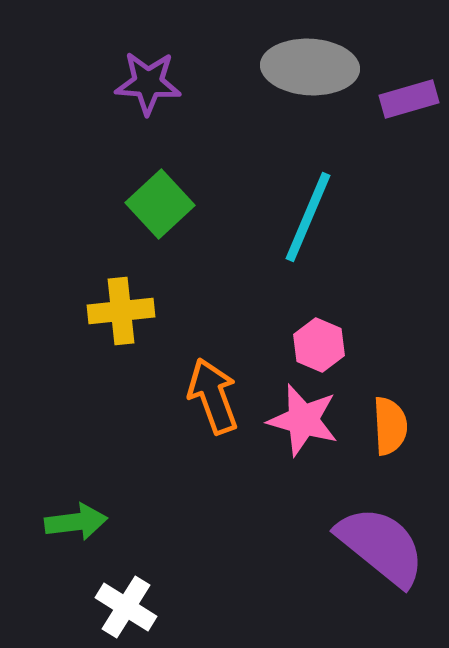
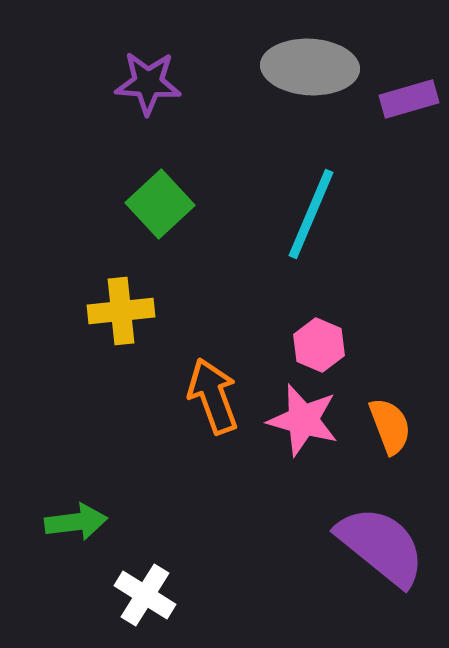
cyan line: moved 3 px right, 3 px up
orange semicircle: rotated 18 degrees counterclockwise
white cross: moved 19 px right, 12 px up
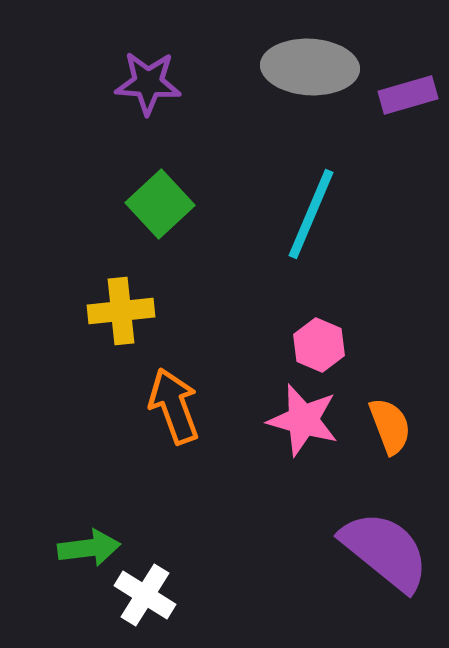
purple rectangle: moved 1 px left, 4 px up
orange arrow: moved 39 px left, 10 px down
green arrow: moved 13 px right, 26 px down
purple semicircle: moved 4 px right, 5 px down
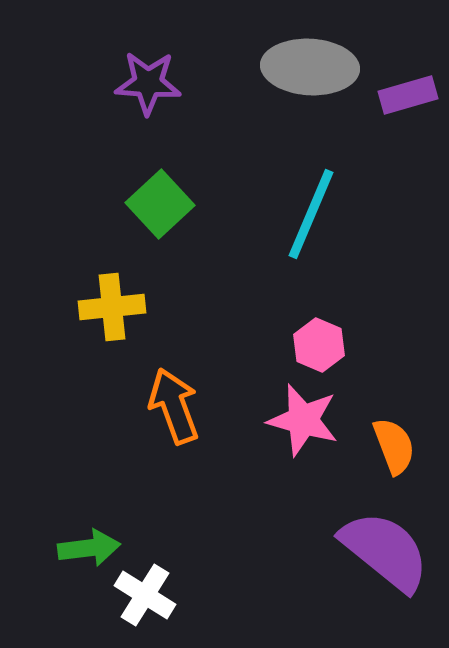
yellow cross: moved 9 px left, 4 px up
orange semicircle: moved 4 px right, 20 px down
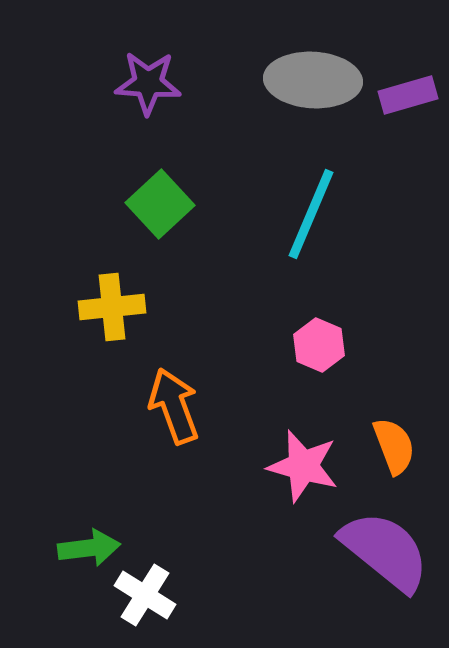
gray ellipse: moved 3 px right, 13 px down
pink star: moved 46 px down
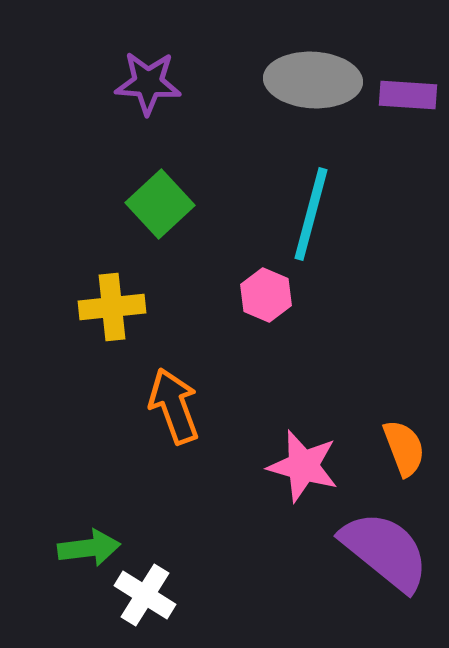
purple rectangle: rotated 20 degrees clockwise
cyan line: rotated 8 degrees counterclockwise
pink hexagon: moved 53 px left, 50 px up
orange semicircle: moved 10 px right, 2 px down
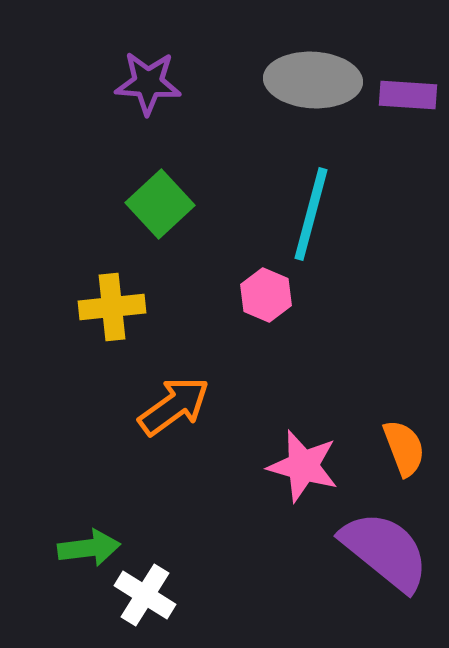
orange arrow: rotated 74 degrees clockwise
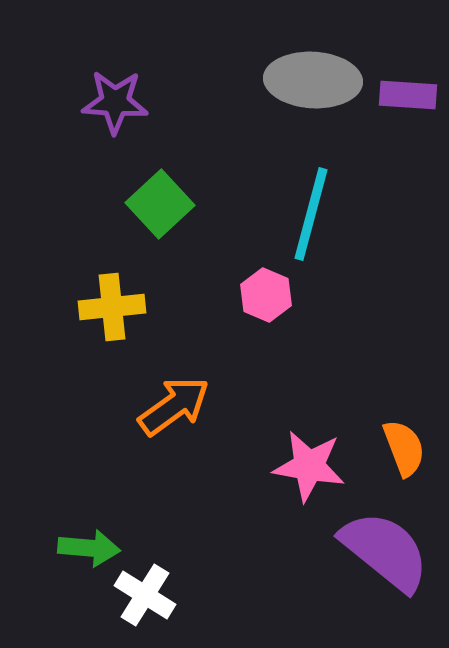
purple star: moved 33 px left, 19 px down
pink star: moved 6 px right; rotated 6 degrees counterclockwise
green arrow: rotated 12 degrees clockwise
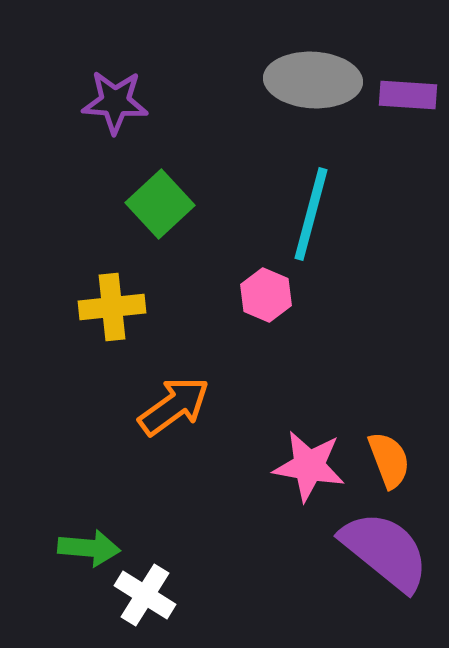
orange semicircle: moved 15 px left, 12 px down
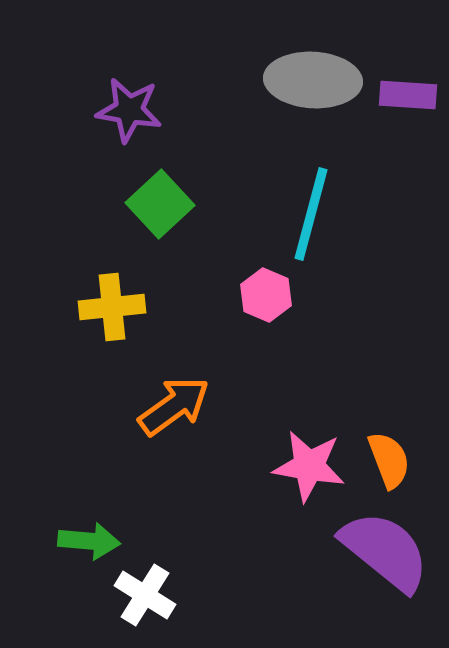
purple star: moved 14 px right, 8 px down; rotated 6 degrees clockwise
green arrow: moved 7 px up
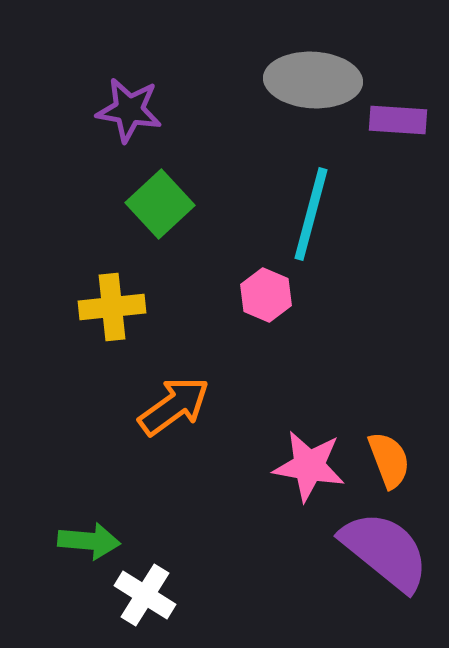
purple rectangle: moved 10 px left, 25 px down
